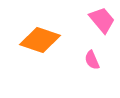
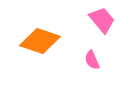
orange diamond: moved 1 px down
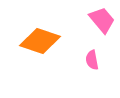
pink semicircle: rotated 12 degrees clockwise
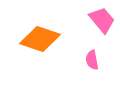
orange diamond: moved 2 px up
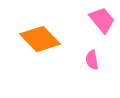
orange diamond: rotated 27 degrees clockwise
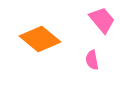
orange diamond: rotated 6 degrees counterclockwise
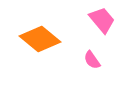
pink semicircle: rotated 24 degrees counterclockwise
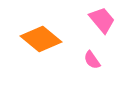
orange diamond: moved 1 px right
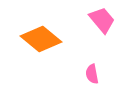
pink semicircle: moved 14 px down; rotated 24 degrees clockwise
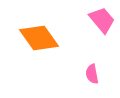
orange diamond: moved 2 px left, 1 px up; rotated 15 degrees clockwise
